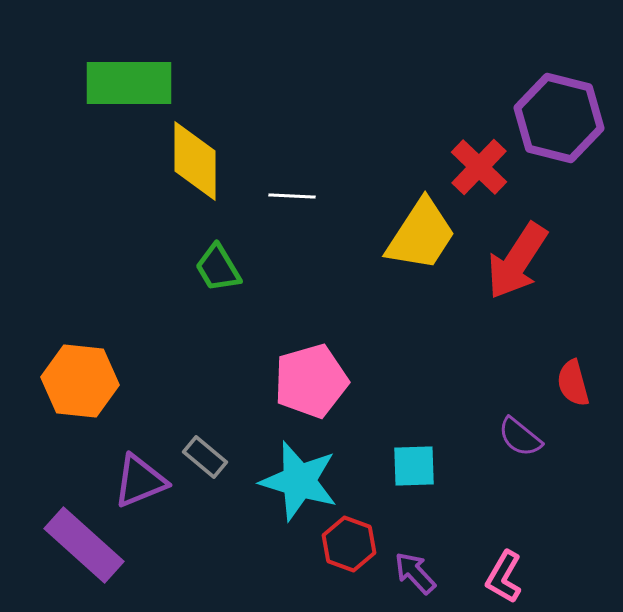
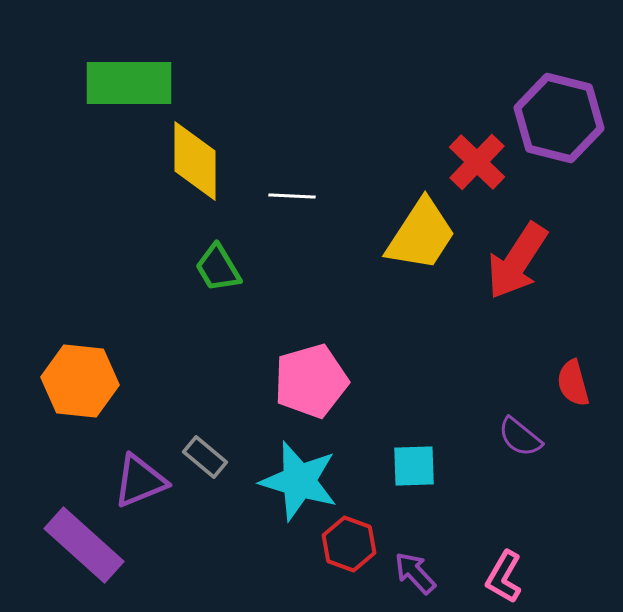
red cross: moved 2 px left, 5 px up
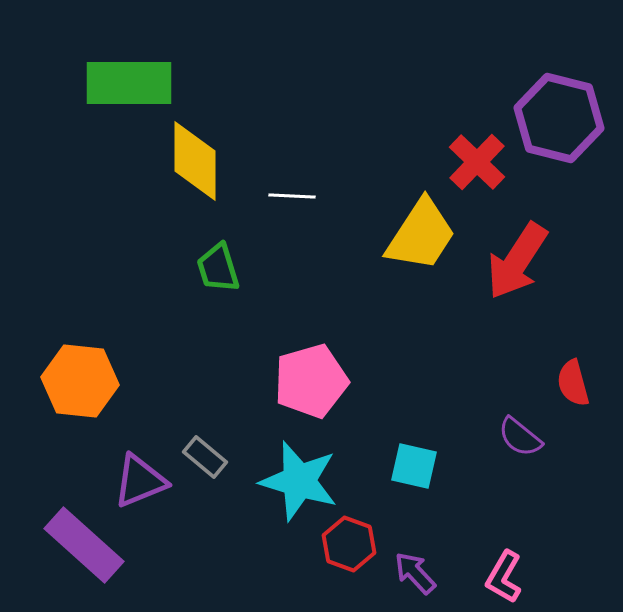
green trapezoid: rotated 14 degrees clockwise
cyan square: rotated 15 degrees clockwise
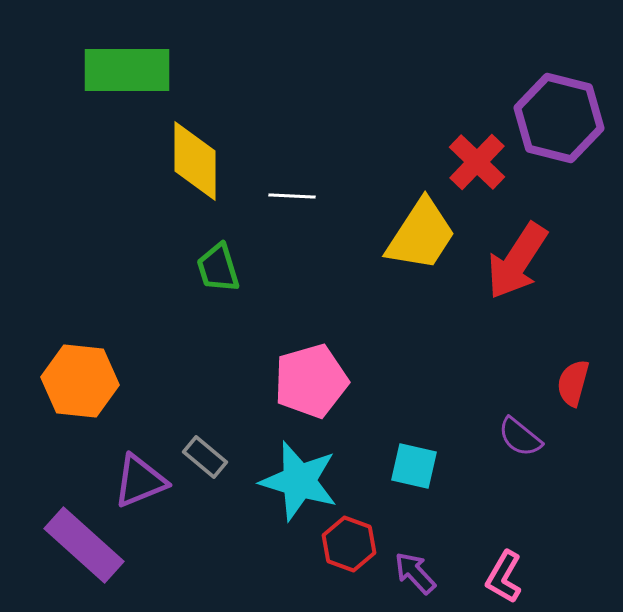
green rectangle: moved 2 px left, 13 px up
red semicircle: rotated 30 degrees clockwise
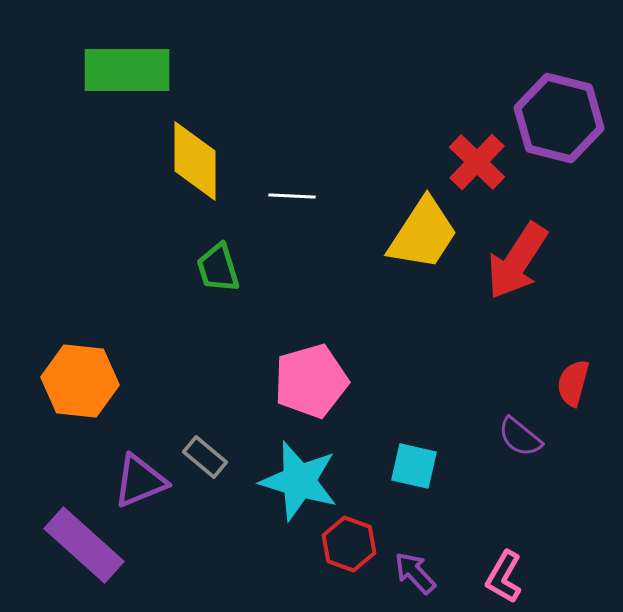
yellow trapezoid: moved 2 px right, 1 px up
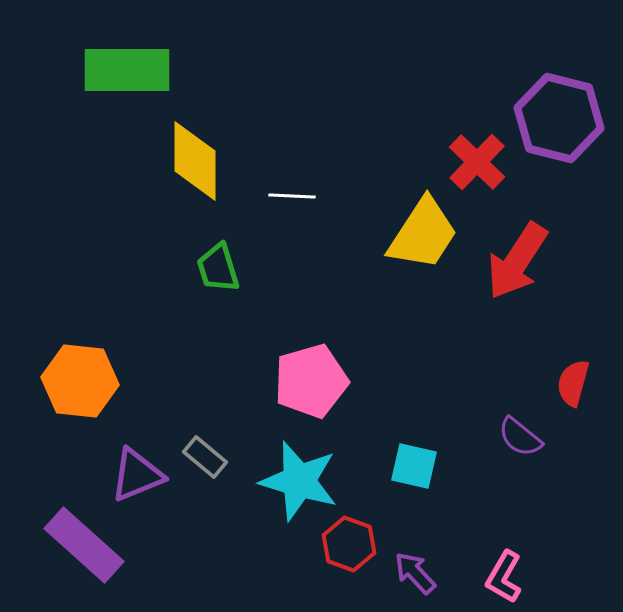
purple triangle: moved 3 px left, 6 px up
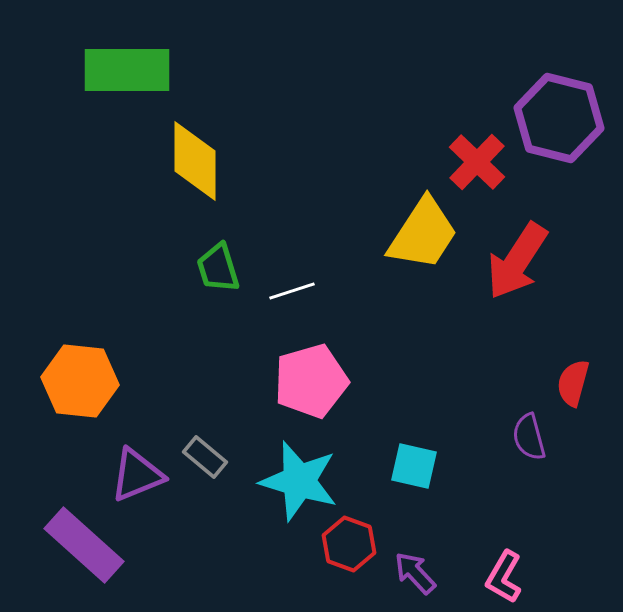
white line: moved 95 px down; rotated 21 degrees counterclockwise
purple semicircle: moved 9 px right; rotated 36 degrees clockwise
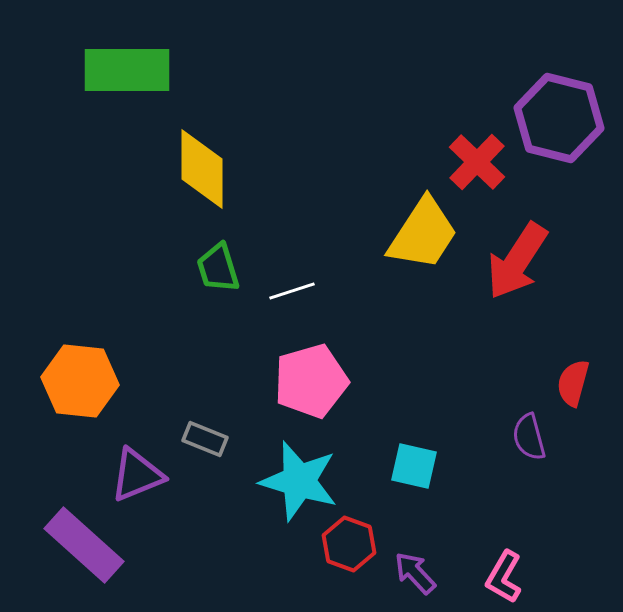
yellow diamond: moved 7 px right, 8 px down
gray rectangle: moved 18 px up; rotated 18 degrees counterclockwise
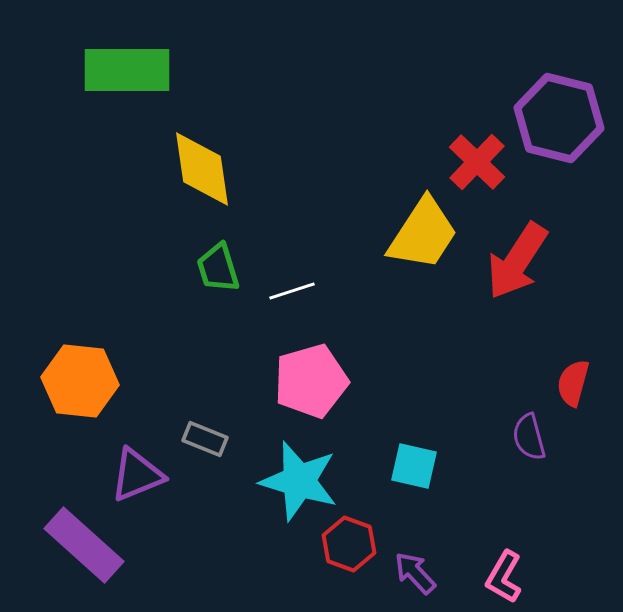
yellow diamond: rotated 8 degrees counterclockwise
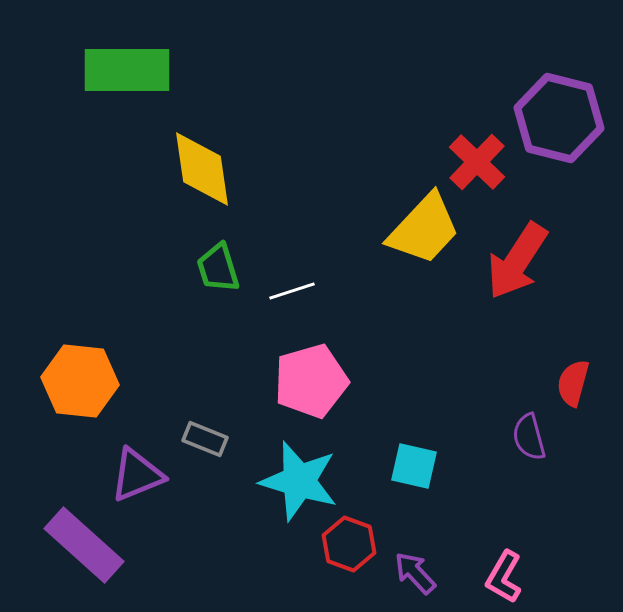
yellow trapezoid: moved 1 px right, 5 px up; rotated 10 degrees clockwise
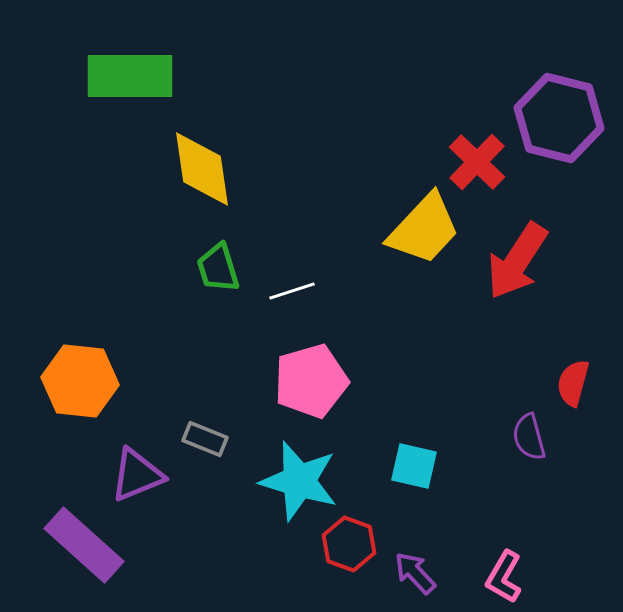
green rectangle: moved 3 px right, 6 px down
